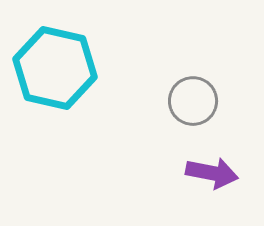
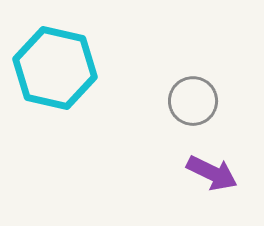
purple arrow: rotated 15 degrees clockwise
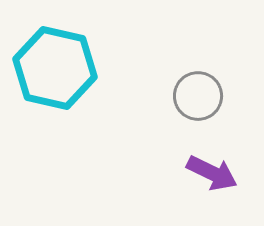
gray circle: moved 5 px right, 5 px up
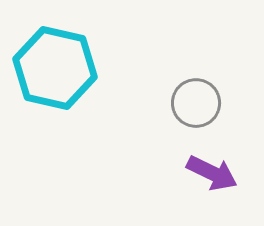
gray circle: moved 2 px left, 7 px down
